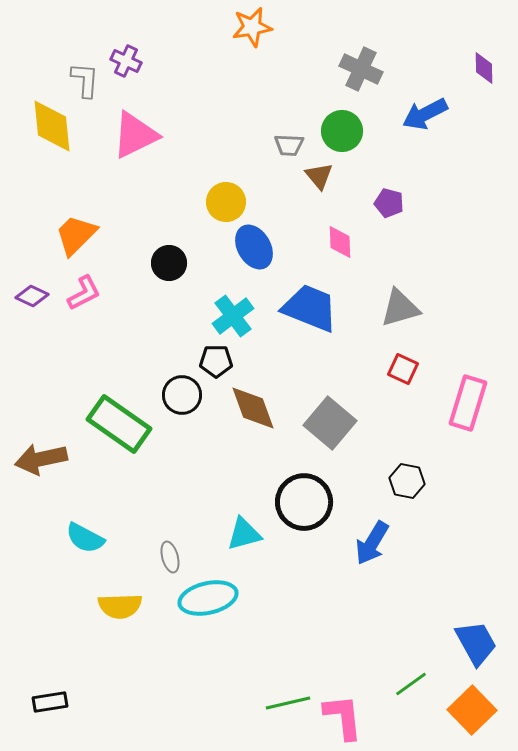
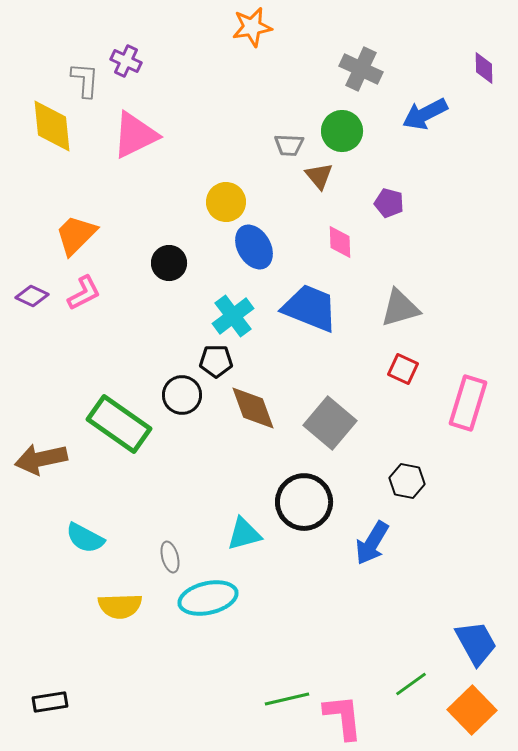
green line at (288, 703): moved 1 px left, 4 px up
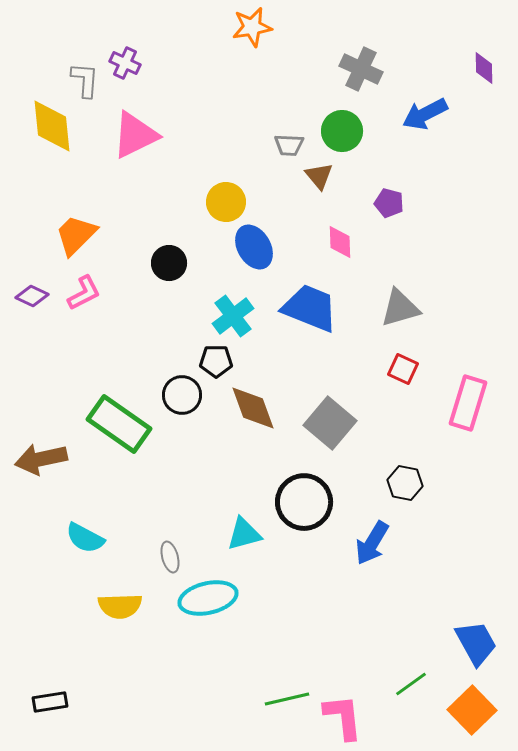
purple cross at (126, 61): moved 1 px left, 2 px down
black hexagon at (407, 481): moved 2 px left, 2 px down
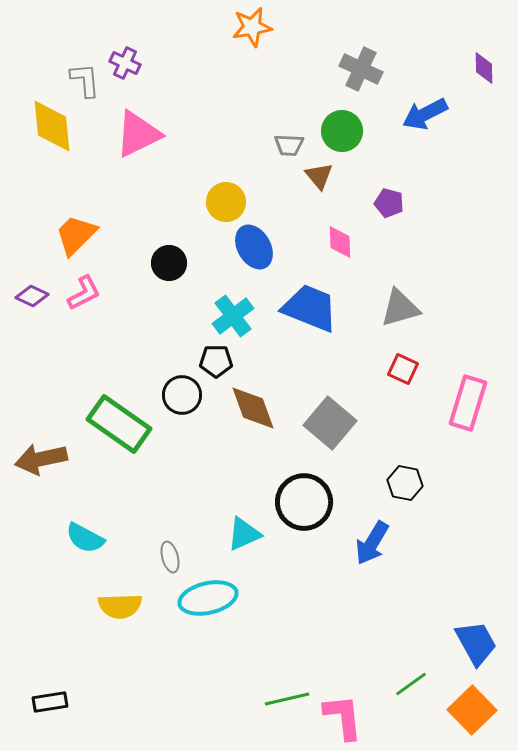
gray L-shape at (85, 80): rotated 9 degrees counterclockwise
pink triangle at (135, 135): moved 3 px right, 1 px up
cyan triangle at (244, 534): rotated 9 degrees counterclockwise
